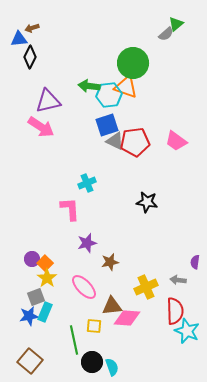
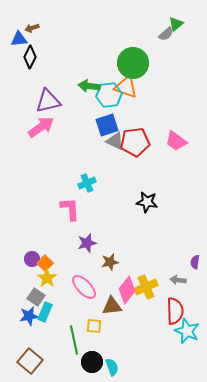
pink arrow: rotated 68 degrees counterclockwise
gray square: rotated 36 degrees counterclockwise
pink diamond: moved 28 px up; rotated 56 degrees counterclockwise
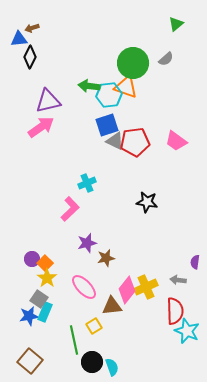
gray semicircle: moved 25 px down
pink L-shape: rotated 50 degrees clockwise
brown star: moved 4 px left, 4 px up
gray square: moved 3 px right, 2 px down
yellow square: rotated 35 degrees counterclockwise
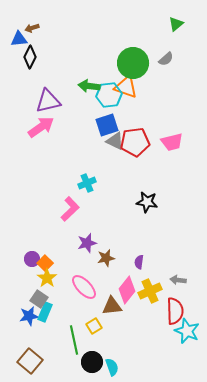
pink trapezoid: moved 4 px left, 1 px down; rotated 50 degrees counterclockwise
purple semicircle: moved 56 px left
yellow cross: moved 4 px right, 4 px down
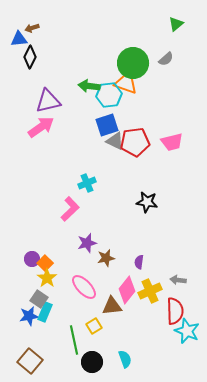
orange triangle: moved 4 px up
cyan semicircle: moved 13 px right, 8 px up
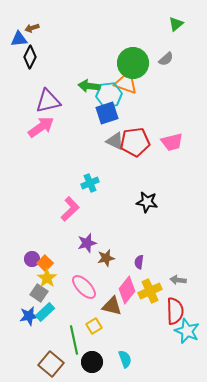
blue square: moved 12 px up
cyan cross: moved 3 px right
gray square: moved 6 px up
brown triangle: rotated 20 degrees clockwise
cyan rectangle: rotated 24 degrees clockwise
brown square: moved 21 px right, 3 px down
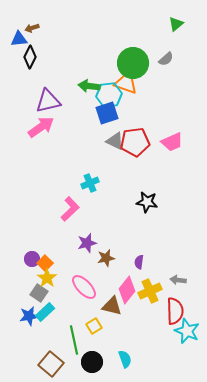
pink trapezoid: rotated 10 degrees counterclockwise
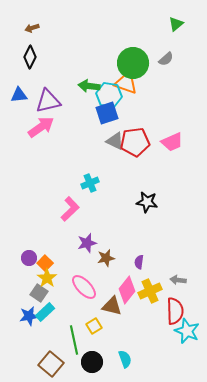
blue triangle: moved 56 px down
cyan hexagon: rotated 15 degrees clockwise
purple circle: moved 3 px left, 1 px up
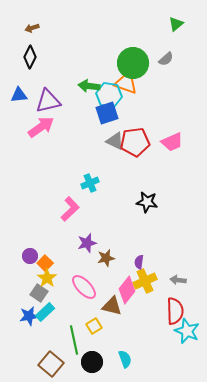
purple circle: moved 1 px right, 2 px up
yellow cross: moved 5 px left, 10 px up
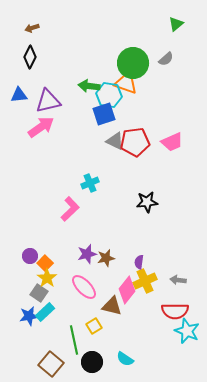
blue square: moved 3 px left, 1 px down
black star: rotated 15 degrees counterclockwise
purple star: moved 11 px down
red semicircle: rotated 92 degrees clockwise
cyan semicircle: rotated 144 degrees clockwise
